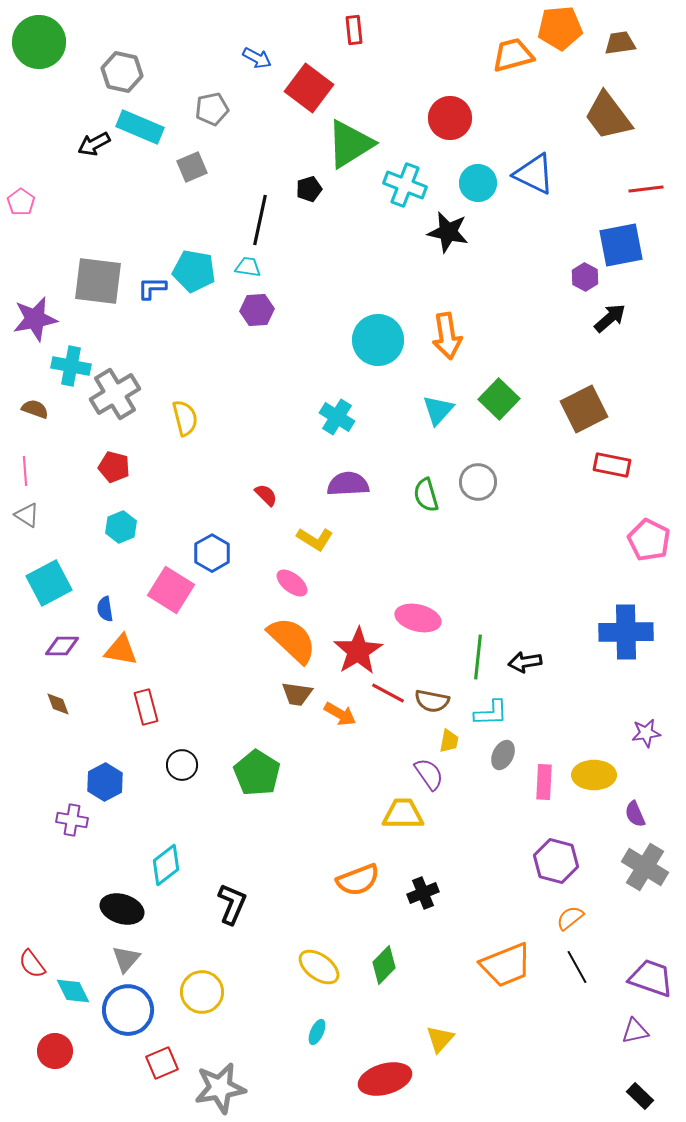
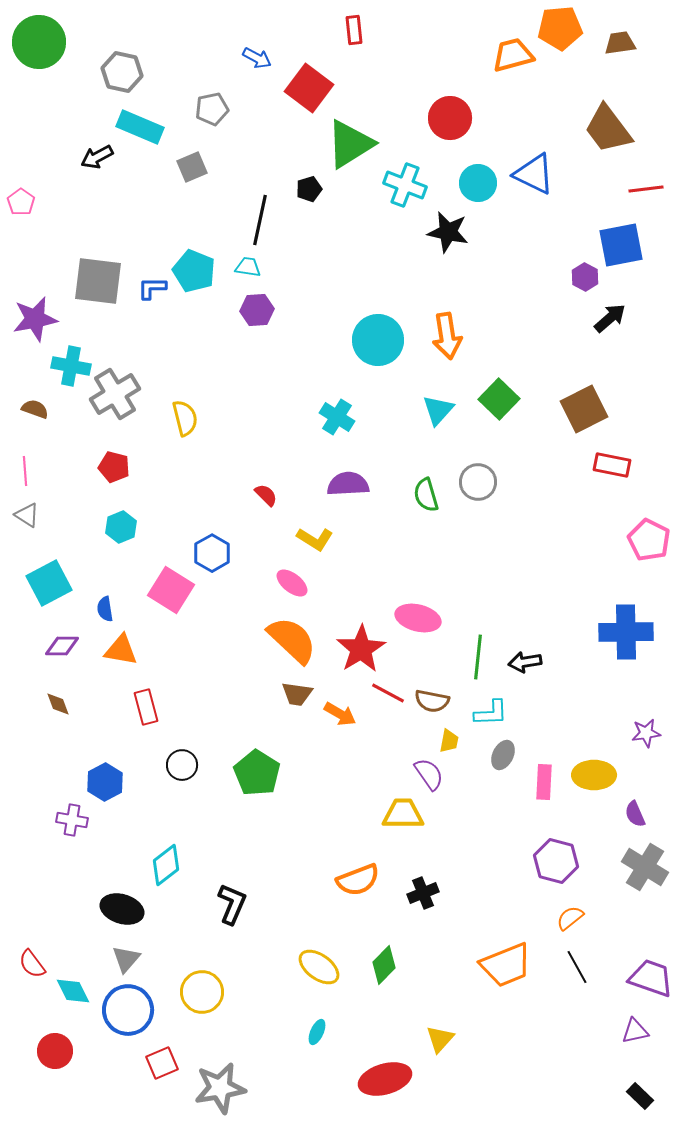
brown trapezoid at (608, 116): moved 13 px down
black arrow at (94, 144): moved 3 px right, 13 px down
cyan pentagon at (194, 271): rotated 12 degrees clockwise
red star at (358, 651): moved 3 px right, 2 px up
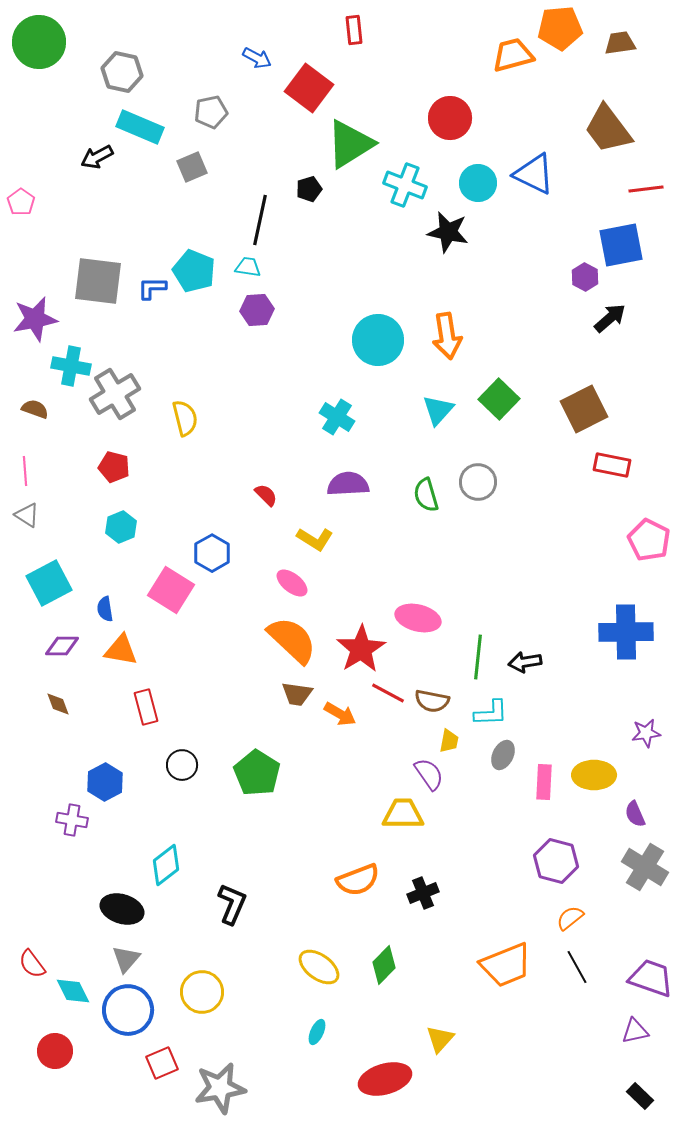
gray pentagon at (212, 109): moved 1 px left, 3 px down
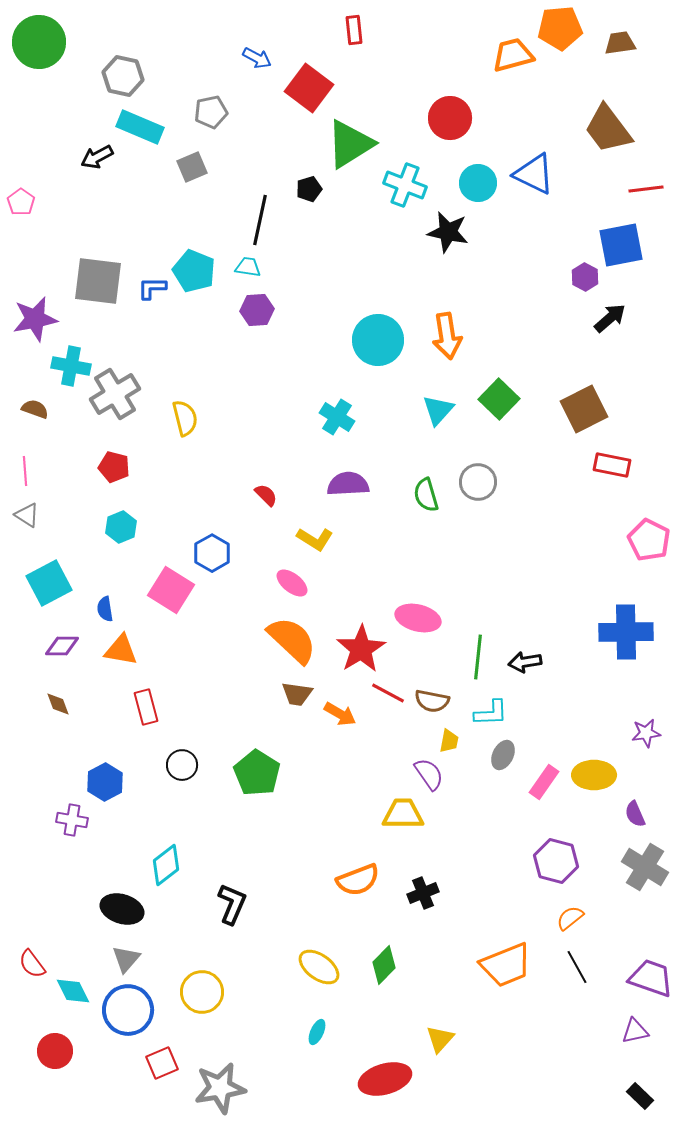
gray hexagon at (122, 72): moved 1 px right, 4 px down
pink rectangle at (544, 782): rotated 32 degrees clockwise
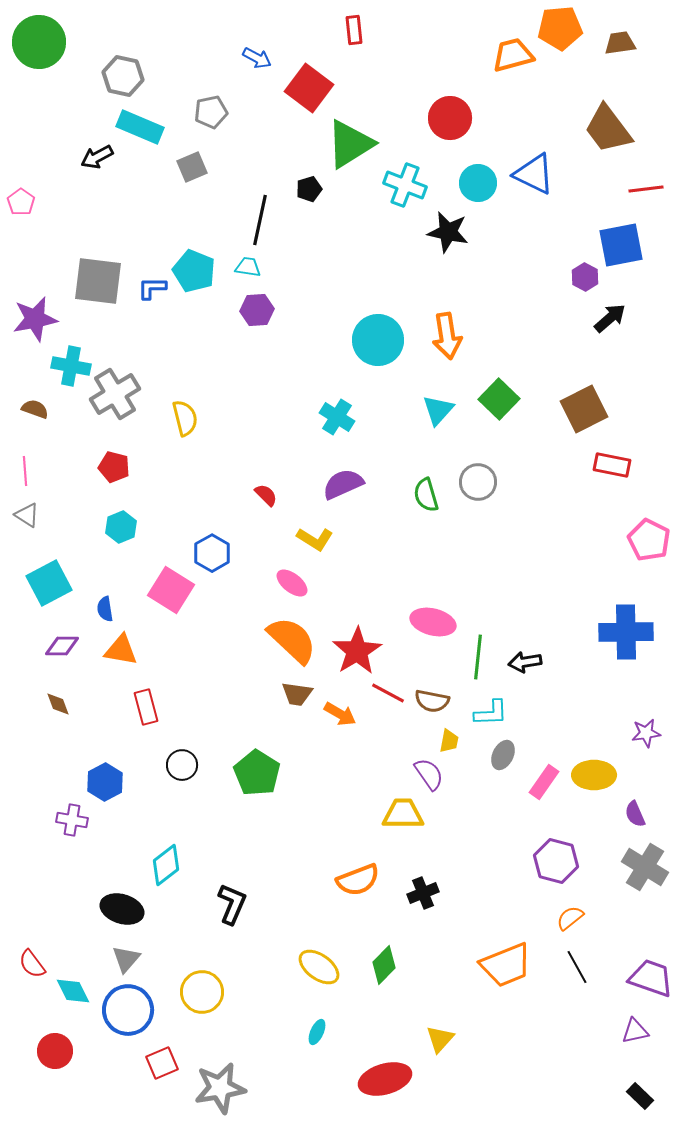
purple semicircle at (348, 484): moved 5 px left; rotated 21 degrees counterclockwise
pink ellipse at (418, 618): moved 15 px right, 4 px down
red star at (361, 649): moved 4 px left, 2 px down
